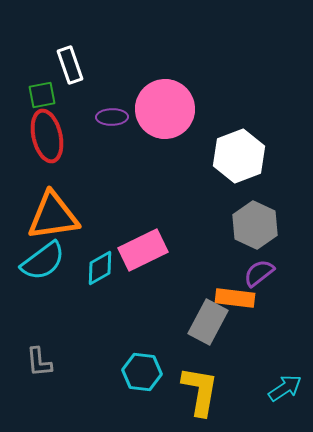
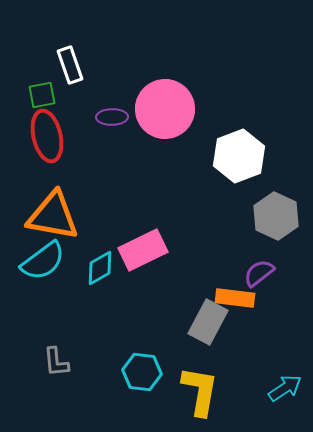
orange triangle: rotated 18 degrees clockwise
gray hexagon: moved 21 px right, 9 px up
gray L-shape: moved 17 px right
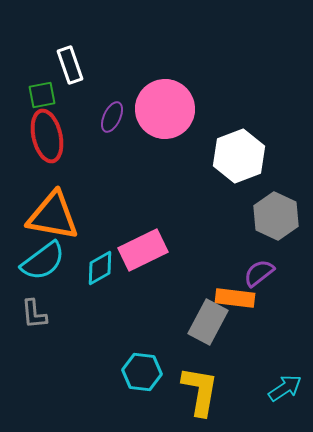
purple ellipse: rotated 64 degrees counterclockwise
gray L-shape: moved 22 px left, 48 px up
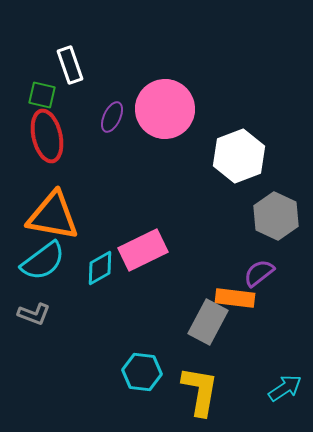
green square: rotated 24 degrees clockwise
gray L-shape: rotated 64 degrees counterclockwise
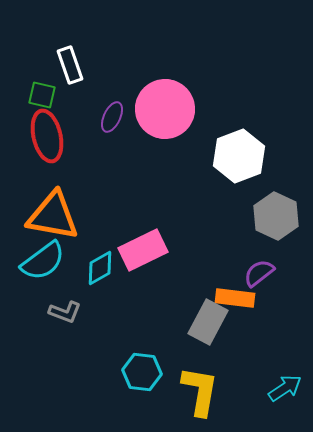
gray L-shape: moved 31 px right, 2 px up
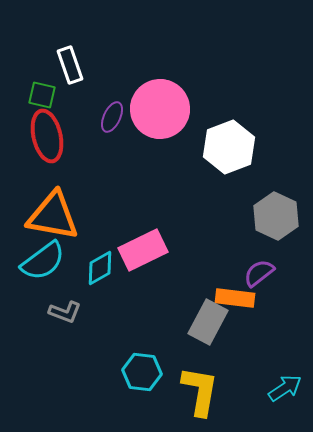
pink circle: moved 5 px left
white hexagon: moved 10 px left, 9 px up
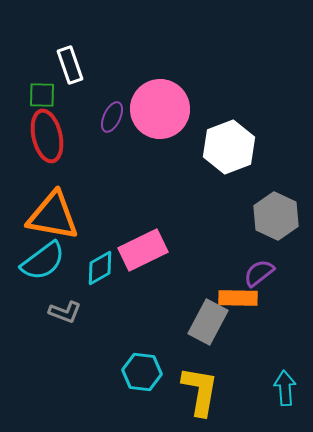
green square: rotated 12 degrees counterclockwise
orange rectangle: moved 3 px right; rotated 6 degrees counterclockwise
cyan arrow: rotated 60 degrees counterclockwise
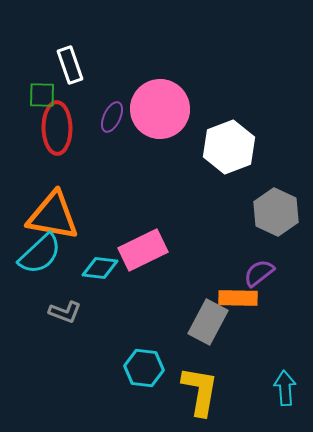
red ellipse: moved 10 px right, 8 px up; rotated 12 degrees clockwise
gray hexagon: moved 4 px up
cyan semicircle: moved 3 px left, 7 px up; rotated 6 degrees counterclockwise
cyan diamond: rotated 36 degrees clockwise
cyan hexagon: moved 2 px right, 4 px up
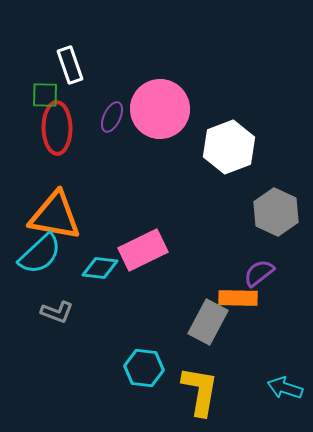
green square: moved 3 px right
orange triangle: moved 2 px right
gray L-shape: moved 8 px left
cyan arrow: rotated 68 degrees counterclockwise
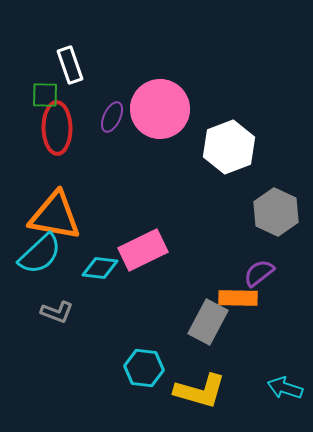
yellow L-shape: rotated 96 degrees clockwise
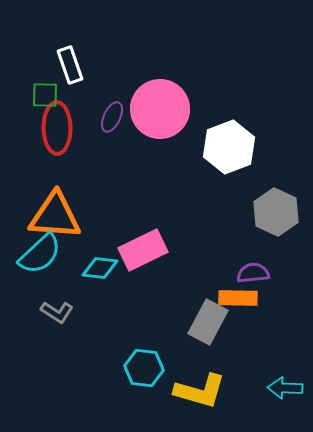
orange triangle: rotated 6 degrees counterclockwise
purple semicircle: moved 6 px left; rotated 32 degrees clockwise
gray L-shape: rotated 12 degrees clockwise
cyan arrow: rotated 16 degrees counterclockwise
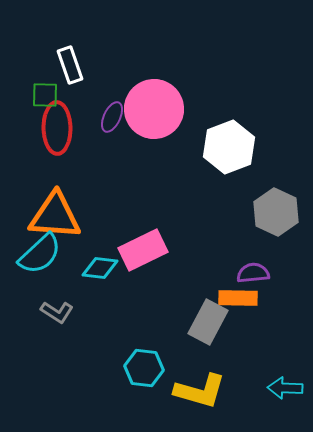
pink circle: moved 6 px left
